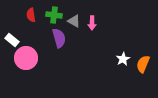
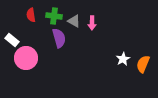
green cross: moved 1 px down
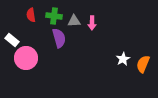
gray triangle: rotated 32 degrees counterclockwise
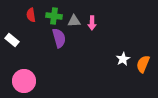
pink circle: moved 2 px left, 23 px down
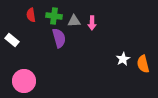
orange semicircle: rotated 36 degrees counterclockwise
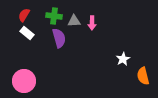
red semicircle: moved 7 px left; rotated 40 degrees clockwise
white rectangle: moved 15 px right, 7 px up
orange semicircle: moved 12 px down
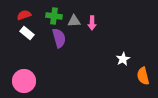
red semicircle: rotated 40 degrees clockwise
